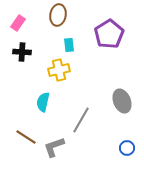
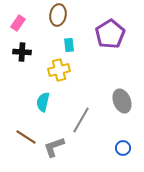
purple pentagon: moved 1 px right
blue circle: moved 4 px left
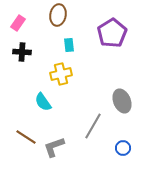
purple pentagon: moved 2 px right, 1 px up
yellow cross: moved 2 px right, 4 px down
cyan semicircle: rotated 48 degrees counterclockwise
gray line: moved 12 px right, 6 px down
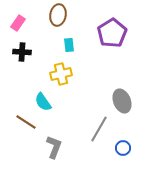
gray line: moved 6 px right, 3 px down
brown line: moved 15 px up
gray L-shape: rotated 130 degrees clockwise
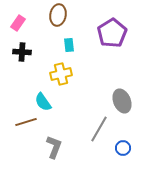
brown line: rotated 50 degrees counterclockwise
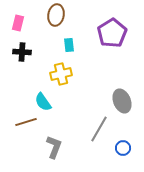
brown ellipse: moved 2 px left
pink rectangle: rotated 21 degrees counterclockwise
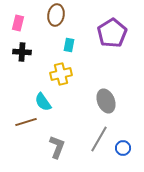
cyan rectangle: rotated 16 degrees clockwise
gray ellipse: moved 16 px left
gray line: moved 10 px down
gray L-shape: moved 3 px right
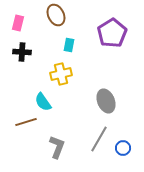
brown ellipse: rotated 35 degrees counterclockwise
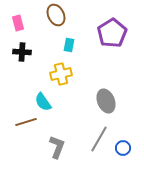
pink rectangle: rotated 28 degrees counterclockwise
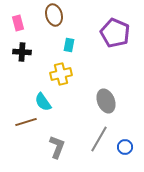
brown ellipse: moved 2 px left; rotated 10 degrees clockwise
purple pentagon: moved 3 px right; rotated 16 degrees counterclockwise
blue circle: moved 2 px right, 1 px up
